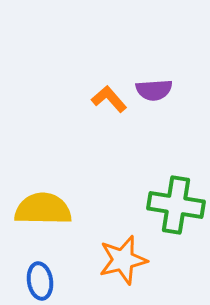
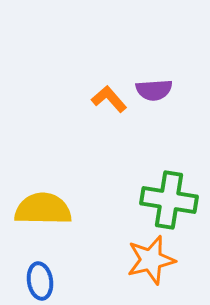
green cross: moved 7 px left, 5 px up
orange star: moved 28 px right
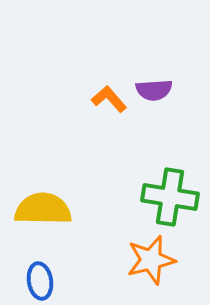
green cross: moved 1 px right, 3 px up
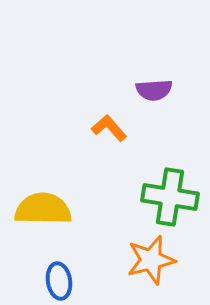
orange L-shape: moved 29 px down
blue ellipse: moved 19 px right
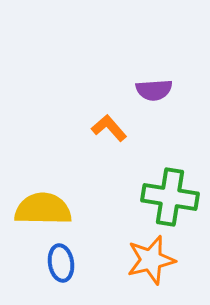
blue ellipse: moved 2 px right, 18 px up
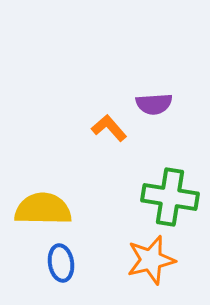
purple semicircle: moved 14 px down
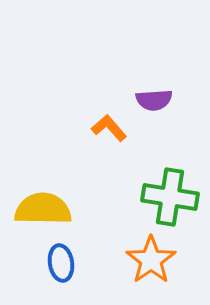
purple semicircle: moved 4 px up
orange star: rotated 21 degrees counterclockwise
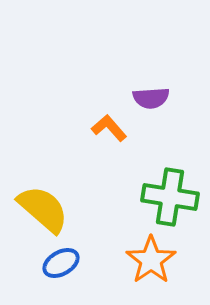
purple semicircle: moved 3 px left, 2 px up
yellow semicircle: rotated 40 degrees clockwise
blue ellipse: rotated 69 degrees clockwise
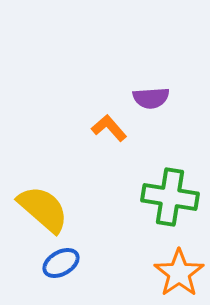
orange star: moved 28 px right, 13 px down
